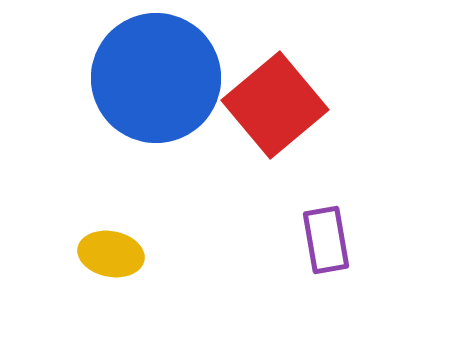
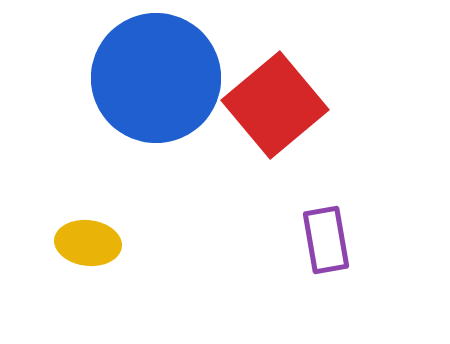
yellow ellipse: moved 23 px left, 11 px up; rotated 4 degrees counterclockwise
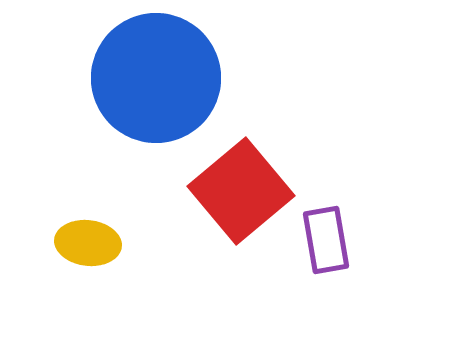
red square: moved 34 px left, 86 px down
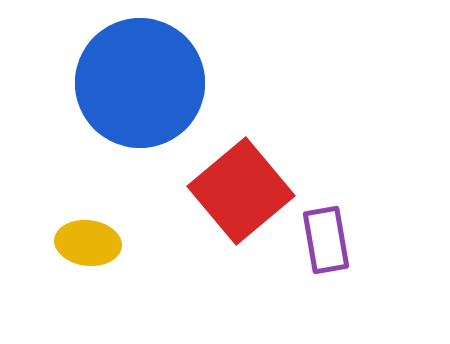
blue circle: moved 16 px left, 5 px down
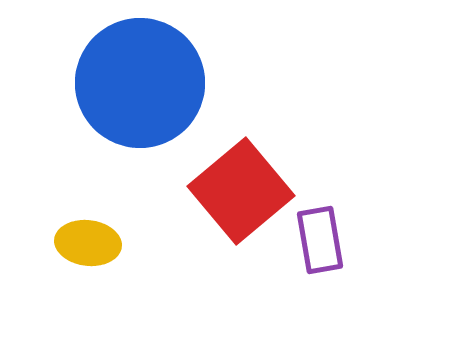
purple rectangle: moved 6 px left
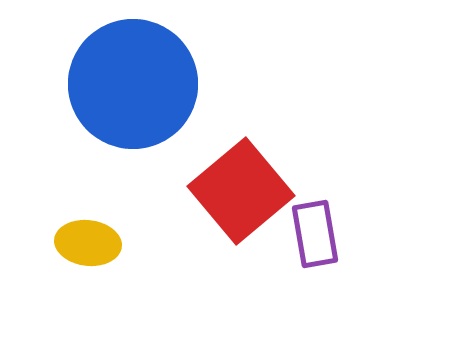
blue circle: moved 7 px left, 1 px down
purple rectangle: moved 5 px left, 6 px up
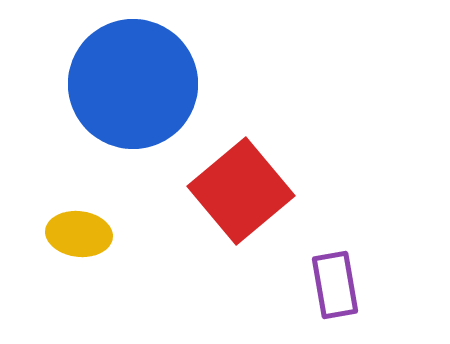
purple rectangle: moved 20 px right, 51 px down
yellow ellipse: moved 9 px left, 9 px up
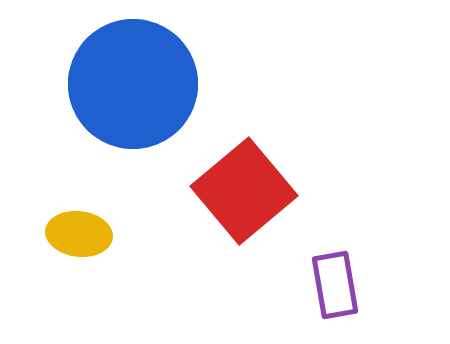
red square: moved 3 px right
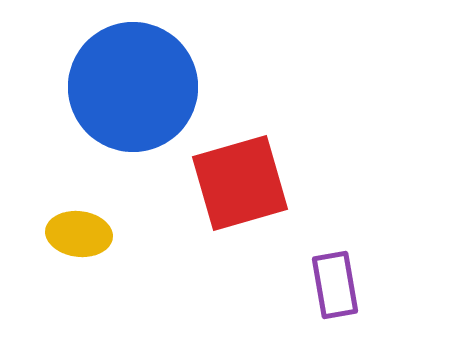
blue circle: moved 3 px down
red square: moved 4 px left, 8 px up; rotated 24 degrees clockwise
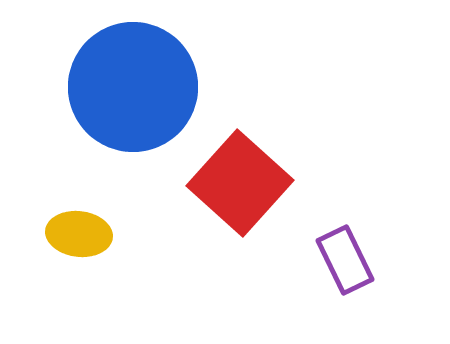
red square: rotated 32 degrees counterclockwise
purple rectangle: moved 10 px right, 25 px up; rotated 16 degrees counterclockwise
